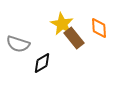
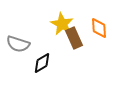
brown rectangle: rotated 15 degrees clockwise
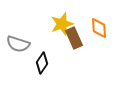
yellow star: rotated 25 degrees clockwise
black diamond: rotated 25 degrees counterclockwise
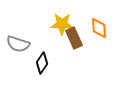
yellow star: rotated 20 degrees clockwise
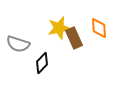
yellow star: moved 3 px left, 4 px down; rotated 15 degrees counterclockwise
black diamond: rotated 10 degrees clockwise
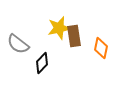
orange diamond: moved 2 px right, 20 px down; rotated 15 degrees clockwise
brown rectangle: moved 2 px up; rotated 15 degrees clockwise
gray semicircle: rotated 20 degrees clockwise
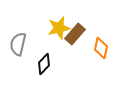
brown rectangle: moved 1 px right, 2 px up; rotated 50 degrees clockwise
gray semicircle: rotated 65 degrees clockwise
black diamond: moved 2 px right, 1 px down
